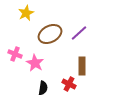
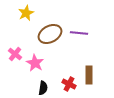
purple line: rotated 48 degrees clockwise
pink cross: rotated 16 degrees clockwise
brown rectangle: moved 7 px right, 9 px down
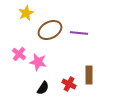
brown ellipse: moved 4 px up
pink cross: moved 4 px right
pink star: moved 3 px right, 1 px up; rotated 18 degrees counterclockwise
black semicircle: rotated 24 degrees clockwise
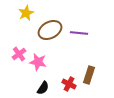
pink cross: rotated 16 degrees clockwise
brown rectangle: rotated 18 degrees clockwise
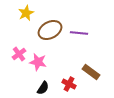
brown rectangle: moved 2 px right, 3 px up; rotated 72 degrees counterclockwise
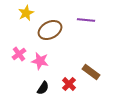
purple line: moved 7 px right, 13 px up
pink star: moved 2 px right, 1 px up
red cross: rotated 16 degrees clockwise
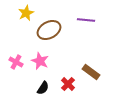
brown ellipse: moved 1 px left
pink cross: moved 3 px left, 8 px down; rotated 24 degrees counterclockwise
pink star: rotated 12 degrees clockwise
red cross: moved 1 px left
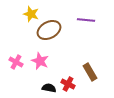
yellow star: moved 5 px right, 1 px down; rotated 28 degrees counterclockwise
brown rectangle: moved 1 px left; rotated 24 degrees clockwise
red cross: rotated 16 degrees counterclockwise
black semicircle: moved 6 px right; rotated 112 degrees counterclockwise
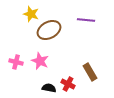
pink cross: rotated 16 degrees counterclockwise
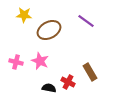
yellow star: moved 7 px left, 1 px down; rotated 14 degrees counterclockwise
purple line: moved 1 px down; rotated 30 degrees clockwise
red cross: moved 2 px up
